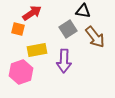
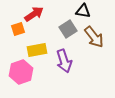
red arrow: moved 2 px right, 1 px down
orange square: rotated 32 degrees counterclockwise
brown arrow: moved 1 px left
purple arrow: rotated 20 degrees counterclockwise
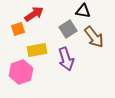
purple arrow: moved 2 px right, 2 px up
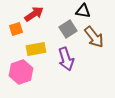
orange square: moved 2 px left
yellow rectangle: moved 1 px left, 1 px up
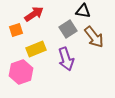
orange square: moved 1 px down
yellow rectangle: rotated 12 degrees counterclockwise
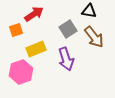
black triangle: moved 6 px right
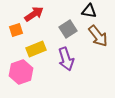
brown arrow: moved 4 px right, 1 px up
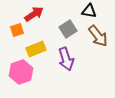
orange square: moved 1 px right
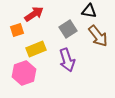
purple arrow: moved 1 px right, 1 px down
pink hexagon: moved 3 px right, 1 px down
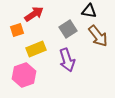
pink hexagon: moved 2 px down
